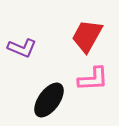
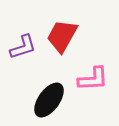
red trapezoid: moved 25 px left
purple L-shape: moved 1 px right, 1 px up; rotated 40 degrees counterclockwise
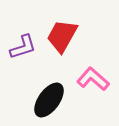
pink L-shape: rotated 136 degrees counterclockwise
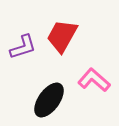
pink L-shape: moved 1 px right, 1 px down
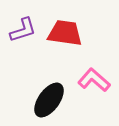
red trapezoid: moved 3 px right, 3 px up; rotated 69 degrees clockwise
purple L-shape: moved 17 px up
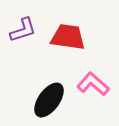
red trapezoid: moved 3 px right, 4 px down
pink L-shape: moved 1 px left, 4 px down
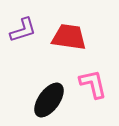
red trapezoid: moved 1 px right
pink L-shape: rotated 36 degrees clockwise
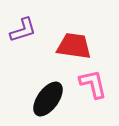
red trapezoid: moved 5 px right, 9 px down
black ellipse: moved 1 px left, 1 px up
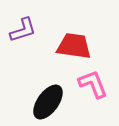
pink L-shape: rotated 8 degrees counterclockwise
black ellipse: moved 3 px down
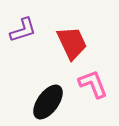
red trapezoid: moved 2 px left, 3 px up; rotated 57 degrees clockwise
